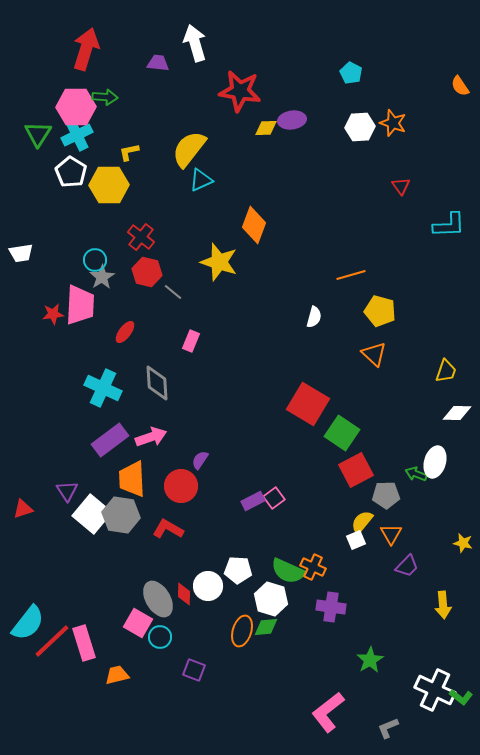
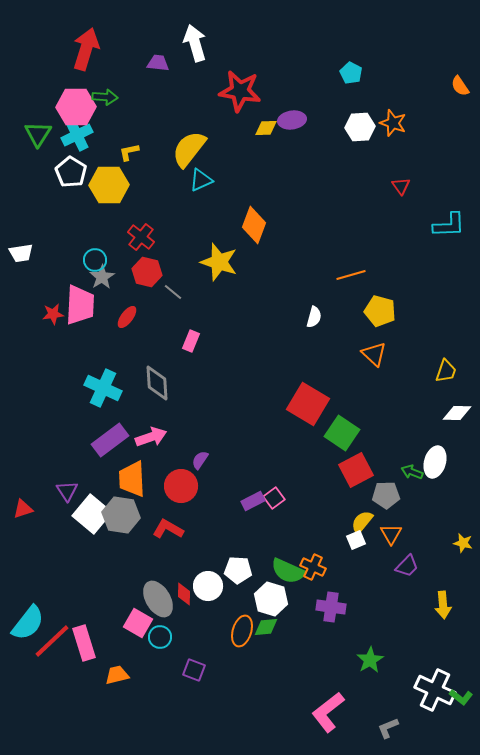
red ellipse at (125, 332): moved 2 px right, 15 px up
green arrow at (416, 474): moved 4 px left, 2 px up
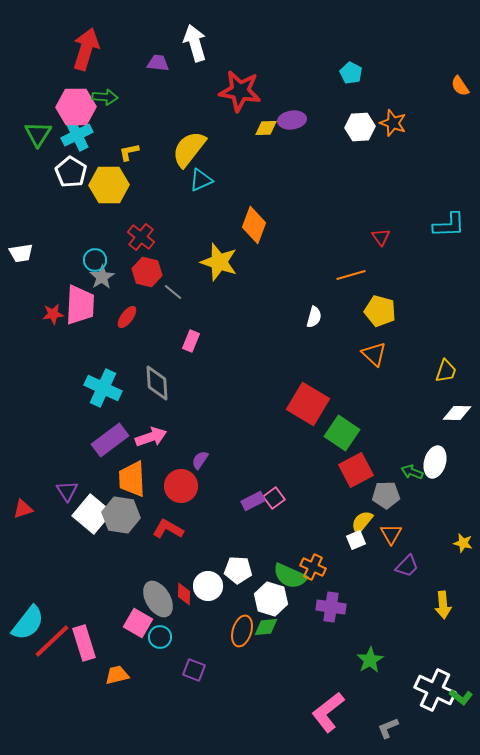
red triangle at (401, 186): moved 20 px left, 51 px down
green semicircle at (288, 571): moved 2 px right, 5 px down
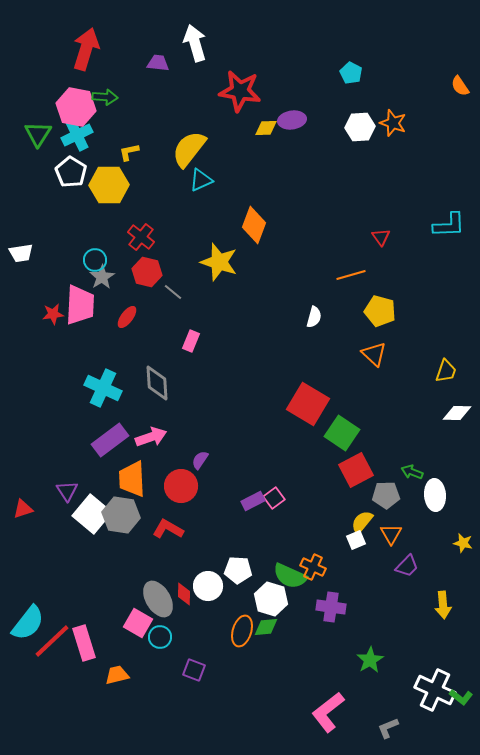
pink hexagon at (76, 107): rotated 12 degrees clockwise
white ellipse at (435, 462): moved 33 px down; rotated 20 degrees counterclockwise
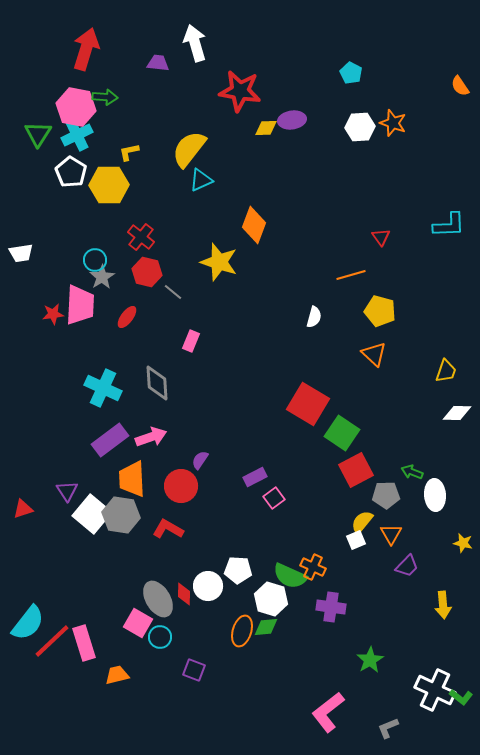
purple rectangle at (253, 501): moved 2 px right, 24 px up
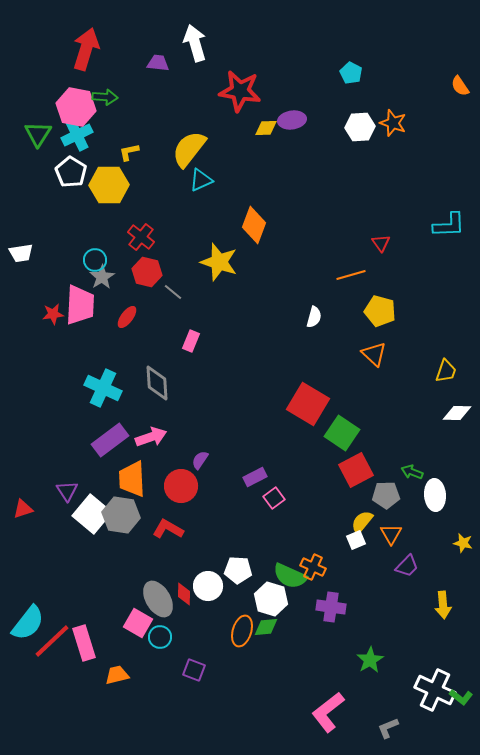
red triangle at (381, 237): moved 6 px down
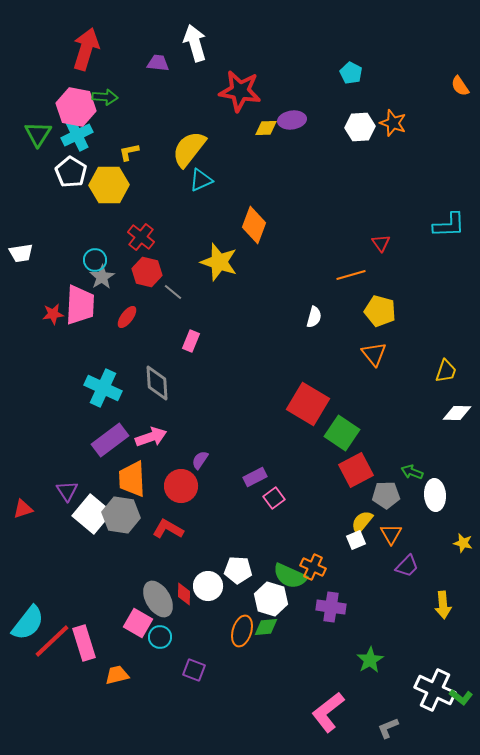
orange triangle at (374, 354): rotated 8 degrees clockwise
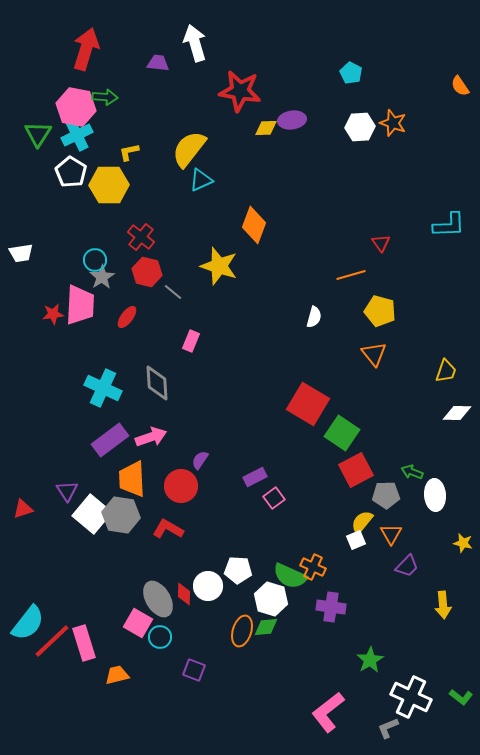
yellow star at (219, 262): moved 4 px down
white cross at (435, 690): moved 24 px left, 7 px down
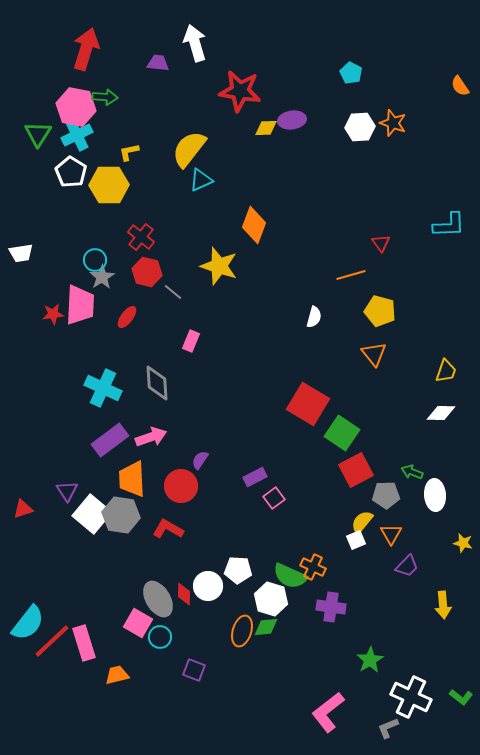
white diamond at (457, 413): moved 16 px left
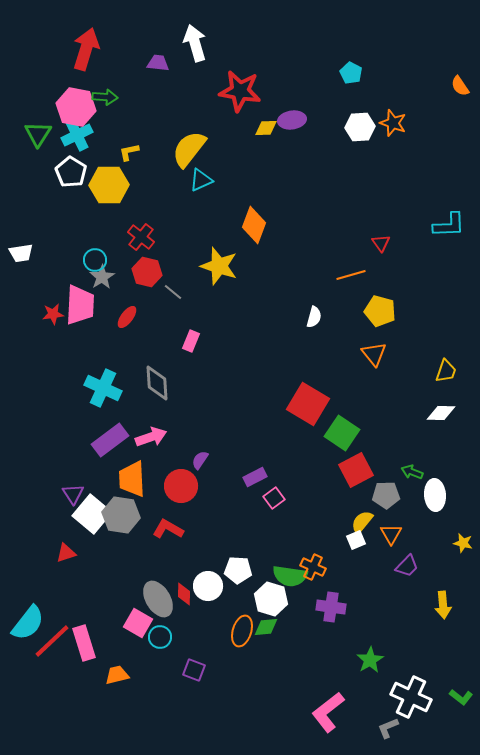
purple triangle at (67, 491): moved 6 px right, 3 px down
red triangle at (23, 509): moved 43 px right, 44 px down
green semicircle at (290, 576): rotated 16 degrees counterclockwise
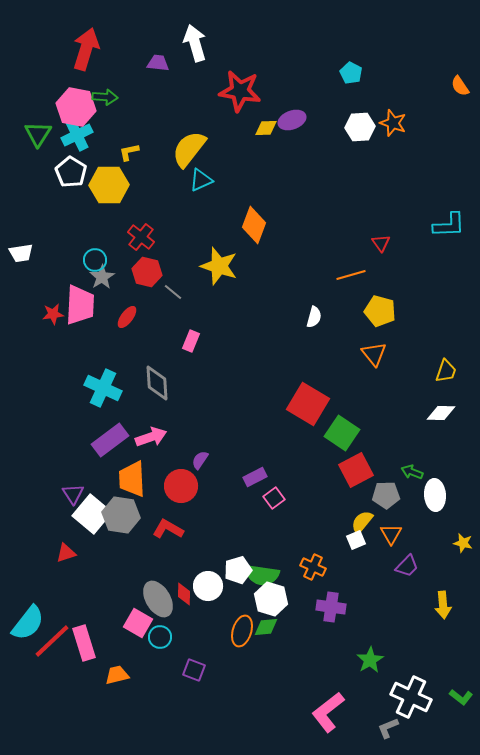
purple ellipse at (292, 120): rotated 12 degrees counterclockwise
white pentagon at (238, 570): rotated 20 degrees counterclockwise
green semicircle at (290, 576): moved 28 px left, 1 px up
